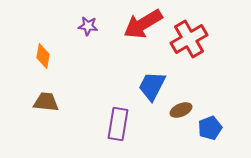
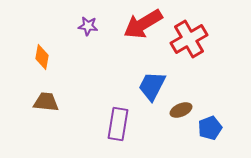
orange diamond: moved 1 px left, 1 px down
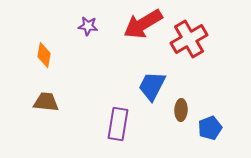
orange diamond: moved 2 px right, 2 px up
brown ellipse: rotated 65 degrees counterclockwise
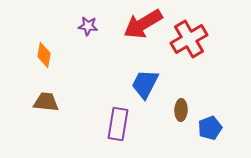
blue trapezoid: moved 7 px left, 2 px up
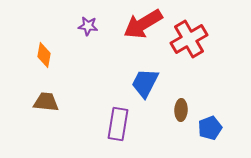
blue trapezoid: moved 1 px up
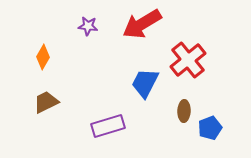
red arrow: moved 1 px left
red cross: moved 1 px left, 21 px down; rotated 9 degrees counterclockwise
orange diamond: moved 1 px left, 2 px down; rotated 20 degrees clockwise
brown trapezoid: rotated 32 degrees counterclockwise
brown ellipse: moved 3 px right, 1 px down
purple rectangle: moved 10 px left, 2 px down; rotated 64 degrees clockwise
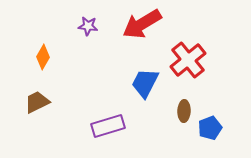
brown trapezoid: moved 9 px left
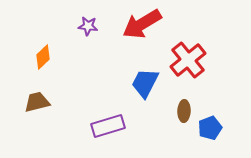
orange diamond: rotated 15 degrees clockwise
brown trapezoid: rotated 12 degrees clockwise
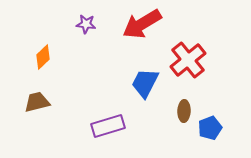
purple star: moved 2 px left, 2 px up
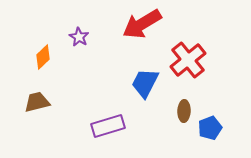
purple star: moved 7 px left, 13 px down; rotated 24 degrees clockwise
